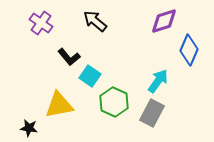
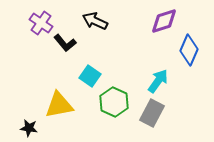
black arrow: rotated 15 degrees counterclockwise
black L-shape: moved 4 px left, 14 px up
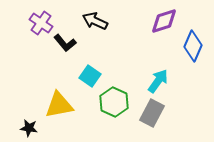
blue diamond: moved 4 px right, 4 px up
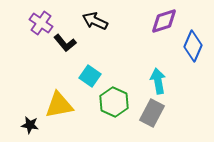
cyan arrow: rotated 45 degrees counterclockwise
black star: moved 1 px right, 3 px up
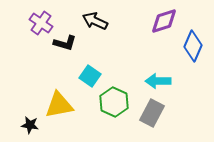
black L-shape: rotated 35 degrees counterclockwise
cyan arrow: rotated 80 degrees counterclockwise
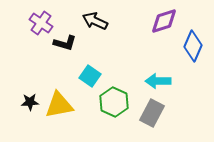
black star: moved 23 px up; rotated 12 degrees counterclockwise
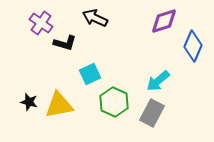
black arrow: moved 3 px up
cyan square: moved 2 px up; rotated 30 degrees clockwise
cyan arrow: rotated 40 degrees counterclockwise
black star: moved 1 px left; rotated 18 degrees clockwise
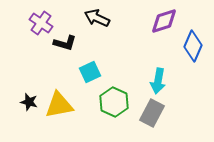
black arrow: moved 2 px right
cyan square: moved 2 px up
cyan arrow: rotated 40 degrees counterclockwise
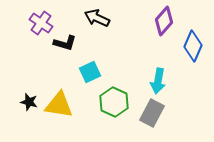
purple diamond: rotated 32 degrees counterclockwise
yellow triangle: rotated 20 degrees clockwise
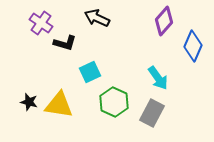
cyan arrow: moved 3 px up; rotated 45 degrees counterclockwise
